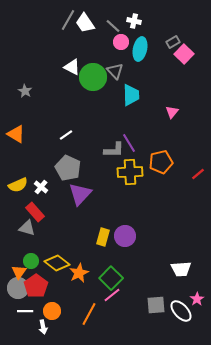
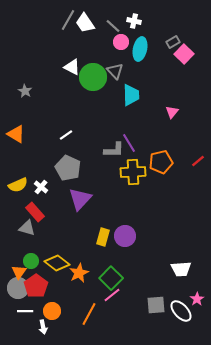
yellow cross at (130, 172): moved 3 px right
red line at (198, 174): moved 13 px up
purple triangle at (80, 194): moved 5 px down
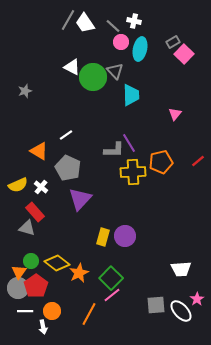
gray star at (25, 91): rotated 24 degrees clockwise
pink triangle at (172, 112): moved 3 px right, 2 px down
orange triangle at (16, 134): moved 23 px right, 17 px down
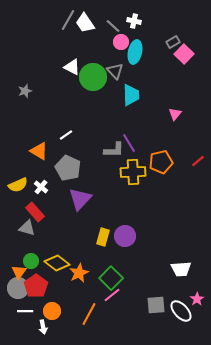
cyan ellipse at (140, 49): moved 5 px left, 3 px down
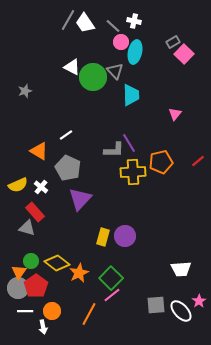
pink star at (197, 299): moved 2 px right, 2 px down
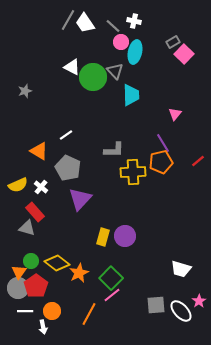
purple line at (129, 143): moved 34 px right
white trapezoid at (181, 269): rotated 20 degrees clockwise
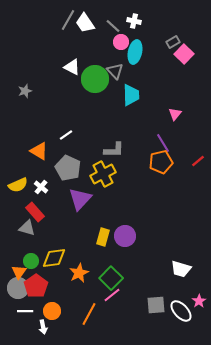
green circle at (93, 77): moved 2 px right, 2 px down
yellow cross at (133, 172): moved 30 px left, 2 px down; rotated 25 degrees counterclockwise
yellow diamond at (57, 263): moved 3 px left, 5 px up; rotated 45 degrees counterclockwise
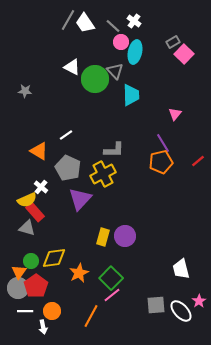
white cross at (134, 21): rotated 24 degrees clockwise
gray star at (25, 91): rotated 24 degrees clockwise
yellow semicircle at (18, 185): moved 9 px right, 15 px down
white trapezoid at (181, 269): rotated 60 degrees clockwise
orange line at (89, 314): moved 2 px right, 2 px down
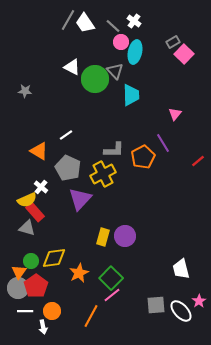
orange pentagon at (161, 162): moved 18 px left, 5 px up; rotated 15 degrees counterclockwise
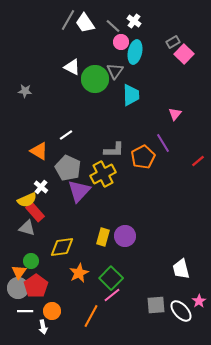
gray triangle at (115, 71): rotated 18 degrees clockwise
purple triangle at (80, 199): moved 1 px left, 8 px up
yellow diamond at (54, 258): moved 8 px right, 11 px up
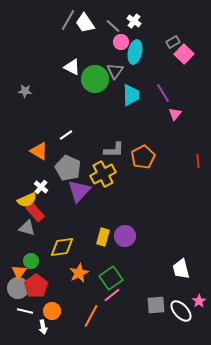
purple line at (163, 143): moved 50 px up
red line at (198, 161): rotated 56 degrees counterclockwise
green square at (111, 278): rotated 10 degrees clockwise
white line at (25, 311): rotated 14 degrees clockwise
